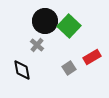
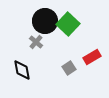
green square: moved 1 px left, 2 px up
gray cross: moved 1 px left, 3 px up
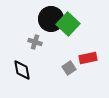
black circle: moved 6 px right, 2 px up
gray cross: moved 1 px left; rotated 24 degrees counterclockwise
red rectangle: moved 4 px left, 1 px down; rotated 18 degrees clockwise
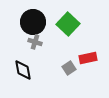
black circle: moved 18 px left, 3 px down
black diamond: moved 1 px right
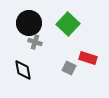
black circle: moved 4 px left, 1 px down
red rectangle: rotated 30 degrees clockwise
gray square: rotated 32 degrees counterclockwise
